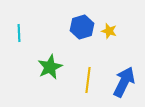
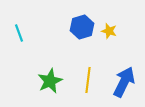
cyan line: rotated 18 degrees counterclockwise
green star: moved 14 px down
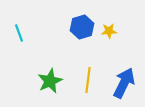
yellow star: rotated 21 degrees counterclockwise
blue arrow: moved 1 px down
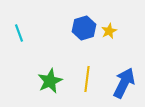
blue hexagon: moved 2 px right, 1 px down
yellow star: rotated 21 degrees counterclockwise
yellow line: moved 1 px left, 1 px up
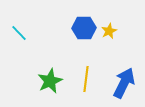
blue hexagon: rotated 15 degrees clockwise
cyan line: rotated 24 degrees counterclockwise
yellow line: moved 1 px left
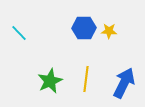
yellow star: rotated 28 degrees clockwise
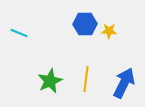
blue hexagon: moved 1 px right, 4 px up
cyan line: rotated 24 degrees counterclockwise
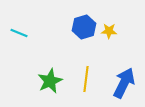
blue hexagon: moved 1 px left, 3 px down; rotated 15 degrees counterclockwise
